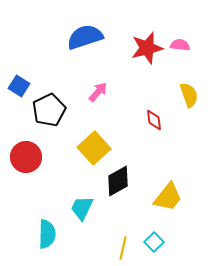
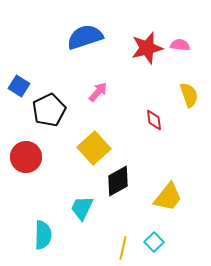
cyan semicircle: moved 4 px left, 1 px down
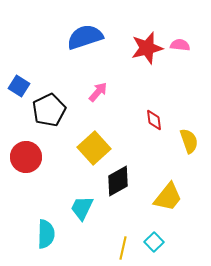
yellow semicircle: moved 46 px down
cyan semicircle: moved 3 px right, 1 px up
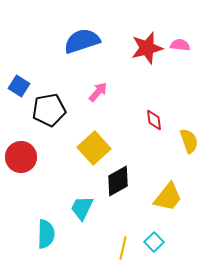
blue semicircle: moved 3 px left, 4 px down
black pentagon: rotated 16 degrees clockwise
red circle: moved 5 px left
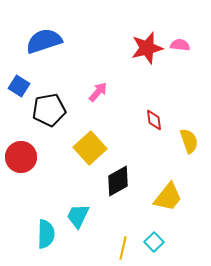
blue semicircle: moved 38 px left
yellow square: moved 4 px left
cyan trapezoid: moved 4 px left, 8 px down
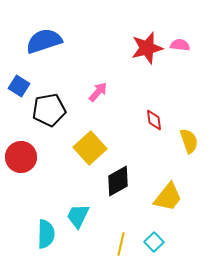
yellow line: moved 2 px left, 4 px up
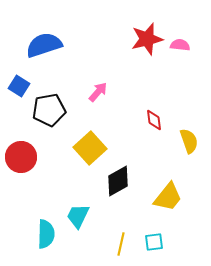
blue semicircle: moved 4 px down
red star: moved 9 px up
cyan square: rotated 36 degrees clockwise
